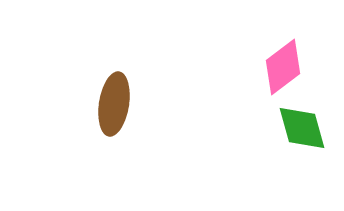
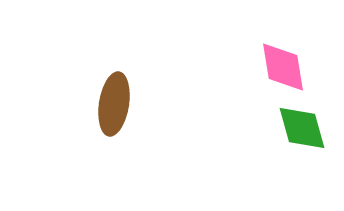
pink diamond: rotated 62 degrees counterclockwise
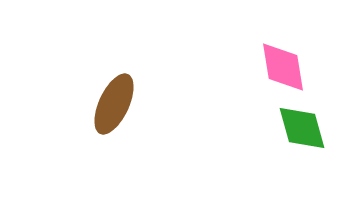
brown ellipse: rotated 16 degrees clockwise
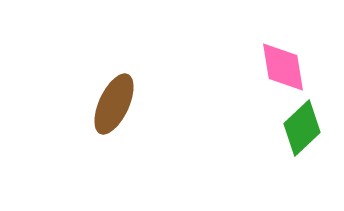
green diamond: rotated 62 degrees clockwise
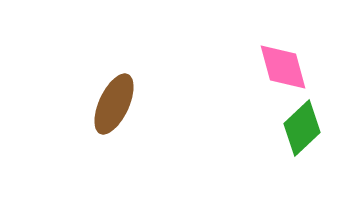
pink diamond: rotated 6 degrees counterclockwise
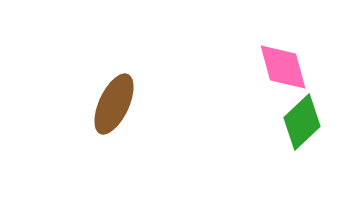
green diamond: moved 6 px up
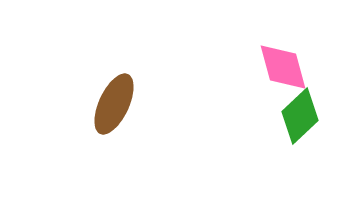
green diamond: moved 2 px left, 6 px up
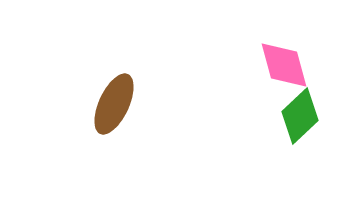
pink diamond: moved 1 px right, 2 px up
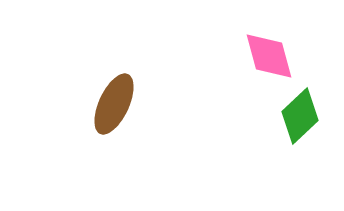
pink diamond: moved 15 px left, 9 px up
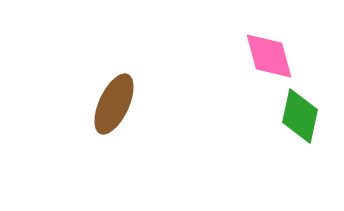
green diamond: rotated 34 degrees counterclockwise
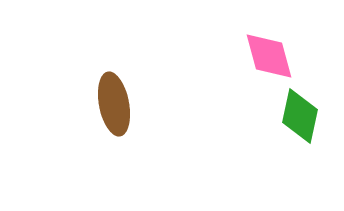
brown ellipse: rotated 36 degrees counterclockwise
